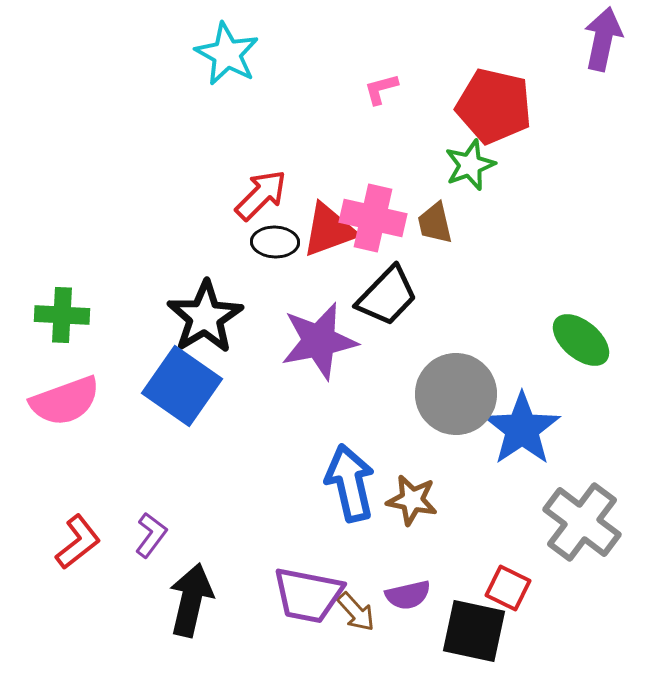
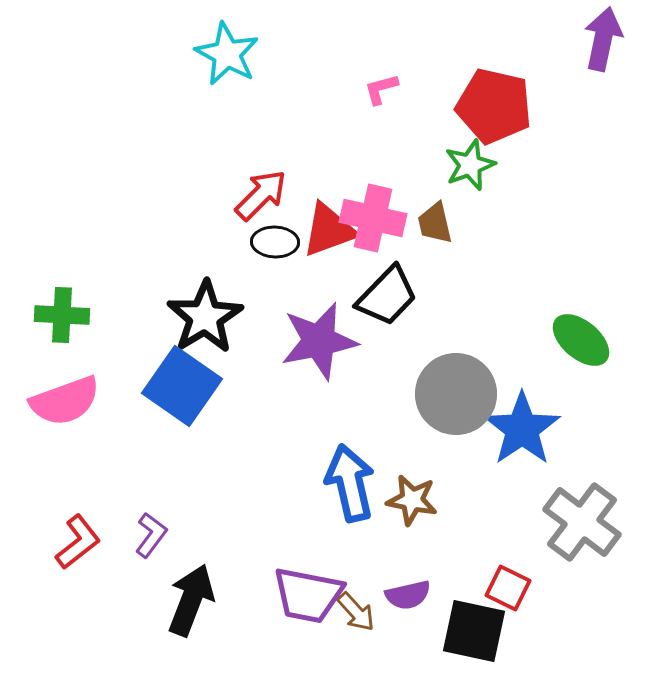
black arrow: rotated 8 degrees clockwise
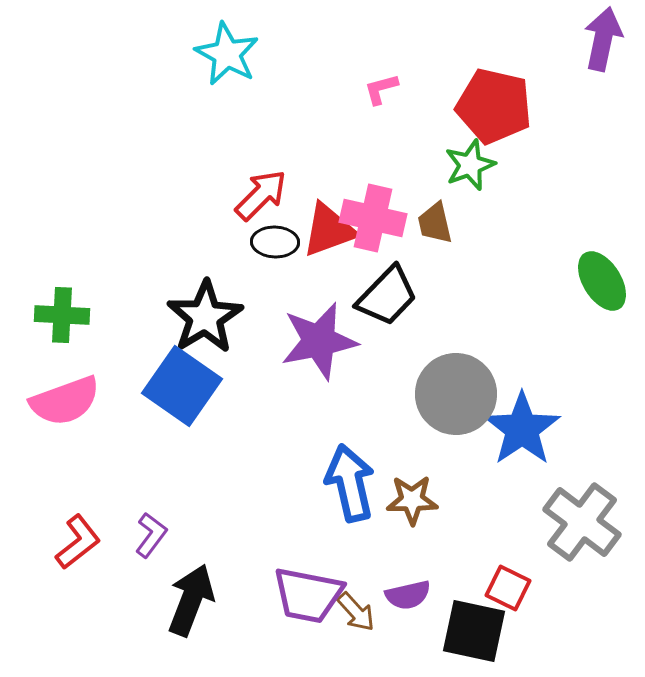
green ellipse: moved 21 px right, 59 px up; rotated 18 degrees clockwise
brown star: rotated 12 degrees counterclockwise
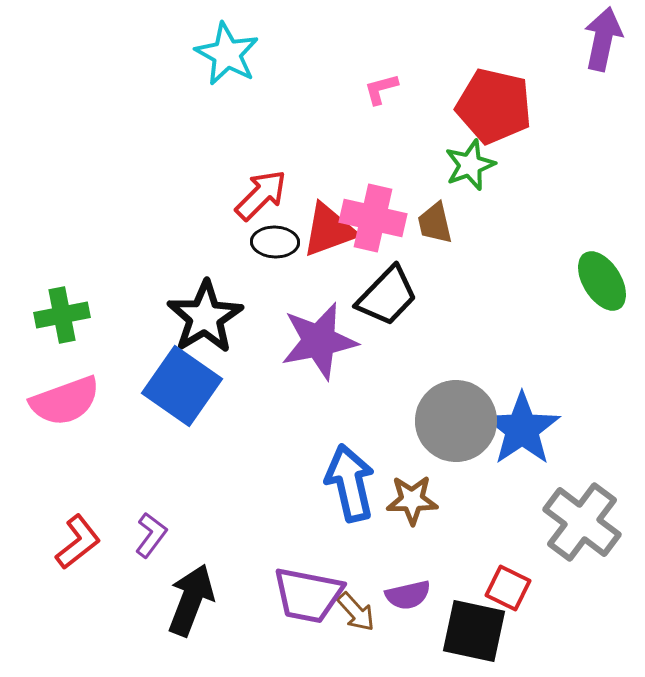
green cross: rotated 14 degrees counterclockwise
gray circle: moved 27 px down
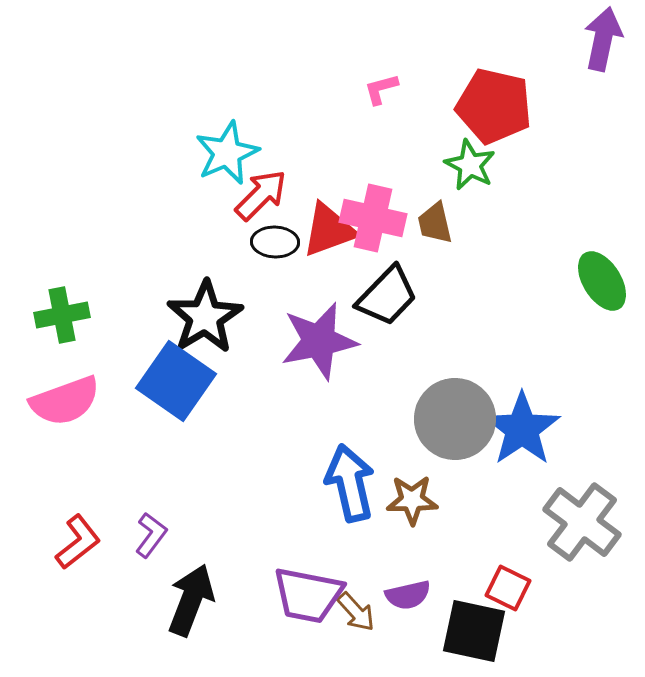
cyan star: moved 99 px down; rotated 20 degrees clockwise
green star: rotated 24 degrees counterclockwise
blue square: moved 6 px left, 5 px up
gray circle: moved 1 px left, 2 px up
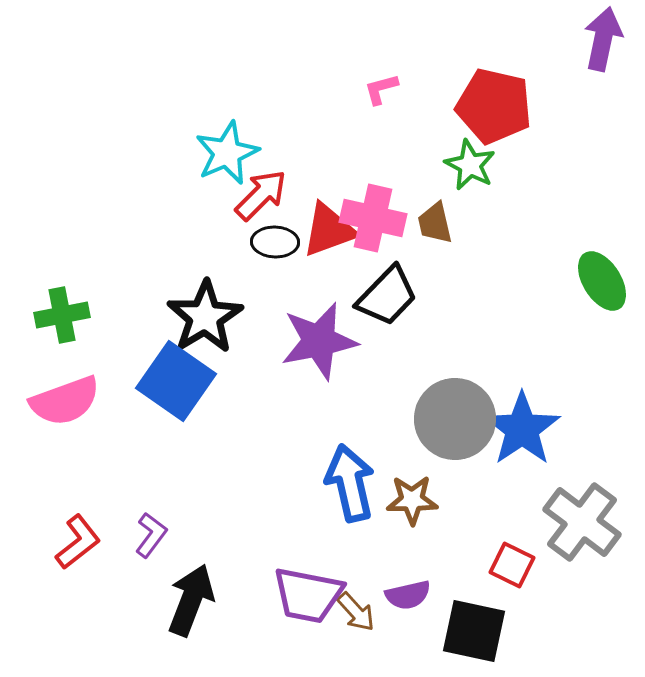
red square: moved 4 px right, 23 px up
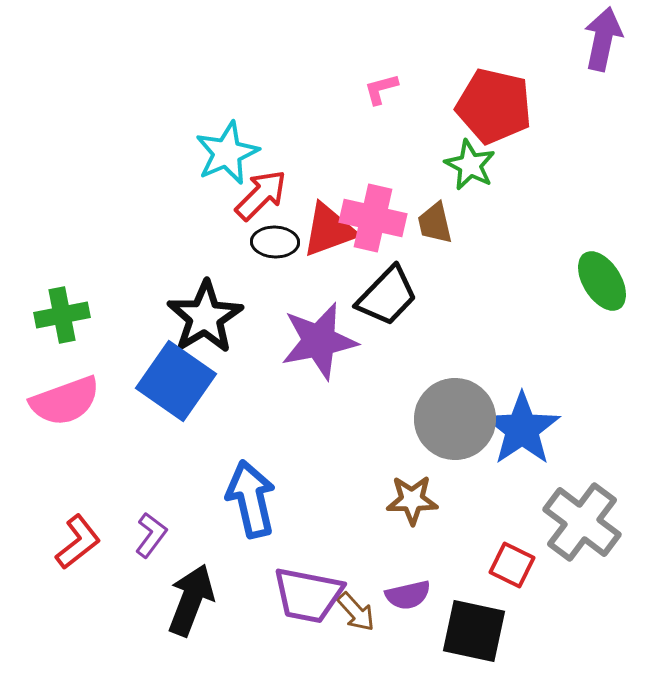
blue arrow: moved 99 px left, 16 px down
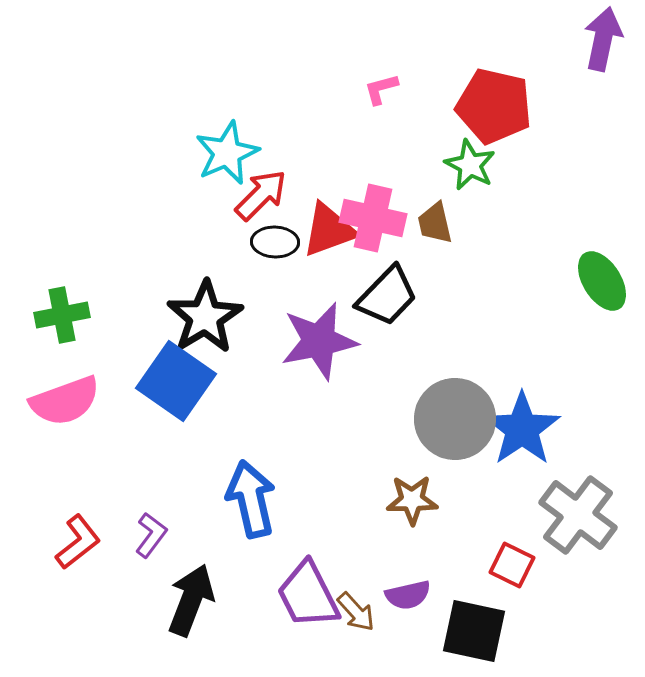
gray cross: moved 4 px left, 7 px up
purple trapezoid: rotated 52 degrees clockwise
